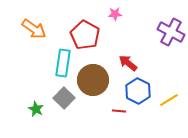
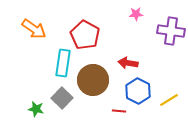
pink star: moved 21 px right
purple cross: moved 1 px up; rotated 20 degrees counterclockwise
red arrow: rotated 30 degrees counterclockwise
gray square: moved 2 px left
green star: rotated 14 degrees counterclockwise
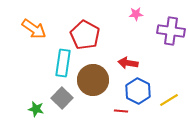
red line: moved 2 px right
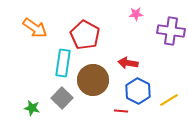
orange arrow: moved 1 px right, 1 px up
green star: moved 4 px left, 1 px up
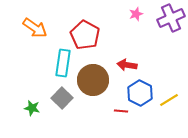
pink star: rotated 16 degrees counterclockwise
purple cross: moved 13 px up; rotated 32 degrees counterclockwise
red arrow: moved 1 px left, 2 px down
blue hexagon: moved 2 px right, 2 px down
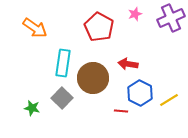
pink star: moved 1 px left
red pentagon: moved 14 px right, 8 px up
red arrow: moved 1 px right, 1 px up
brown circle: moved 2 px up
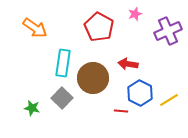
purple cross: moved 3 px left, 13 px down
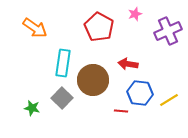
brown circle: moved 2 px down
blue hexagon: rotated 20 degrees counterclockwise
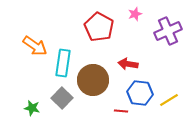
orange arrow: moved 18 px down
